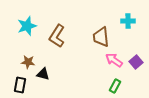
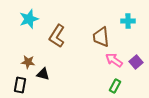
cyan star: moved 2 px right, 7 px up
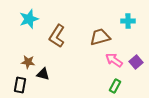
brown trapezoid: moved 1 px left; rotated 80 degrees clockwise
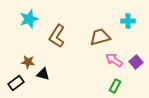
black rectangle: moved 4 px left, 2 px up; rotated 42 degrees clockwise
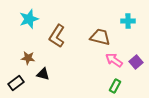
brown trapezoid: rotated 30 degrees clockwise
brown star: moved 4 px up
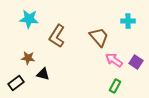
cyan star: rotated 24 degrees clockwise
brown trapezoid: moved 1 px left; rotated 35 degrees clockwise
purple square: rotated 16 degrees counterclockwise
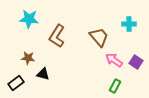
cyan cross: moved 1 px right, 3 px down
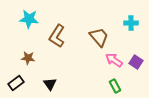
cyan cross: moved 2 px right, 1 px up
black triangle: moved 7 px right, 10 px down; rotated 40 degrees clockwise
green rectangle: rotated 56 degrees counterclockwise
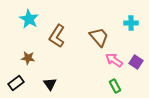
cyan star: rotated 24 degrees clockwise
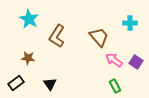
cyan cross: moved 1 px left
